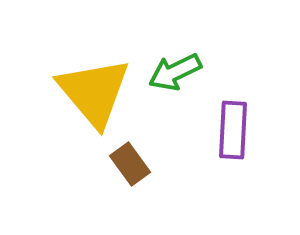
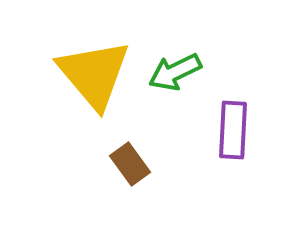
yellow triangle: moved 18 px up
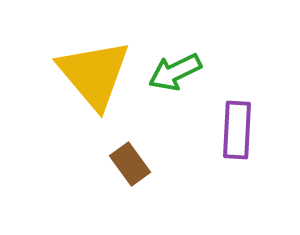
purple rectangle: moved 4 px right
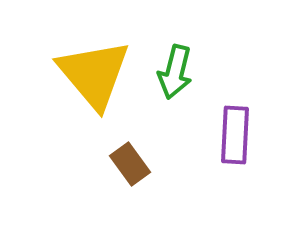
green arrow: rotated 50 degrees counterclockwise
purple rectangle: moved 2 px left, 5 px down
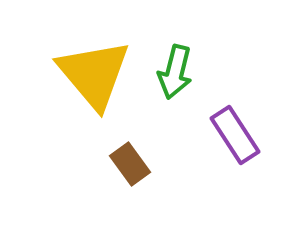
purple rectangle: rotated 36 degrees counterclockwise
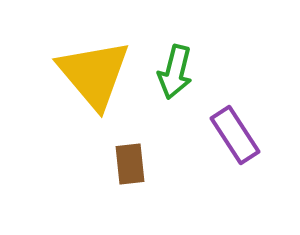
brown rectangle: rotated 30 degrees clockwise
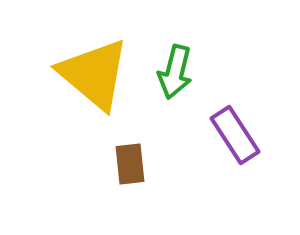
yellow triangle: rotated 10 degrees counterclockwise
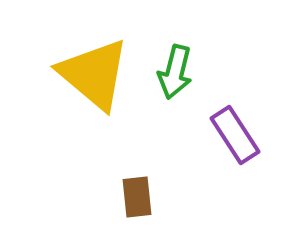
brown rectangle: moved 7 px right, 33 px down
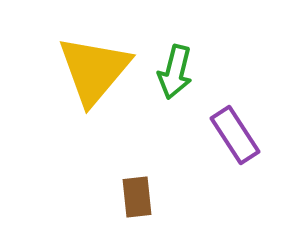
yellow triangle: moved 4 px up; rotated 30 degrees clockwise
